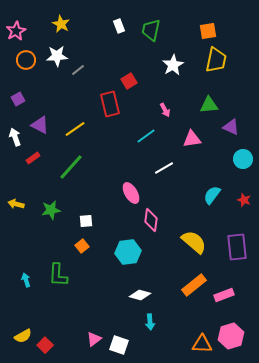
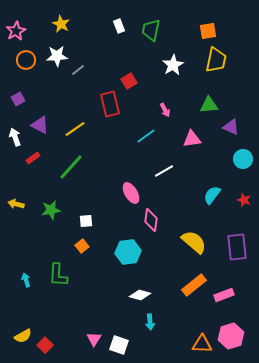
white line at (164, 168): moved 3 px down
pink triangle at (94, 339): rotated 21 degrees counterclockwise
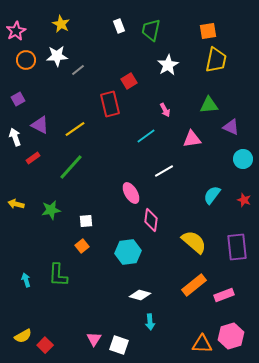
white star at (173, 65): moved 5 px left
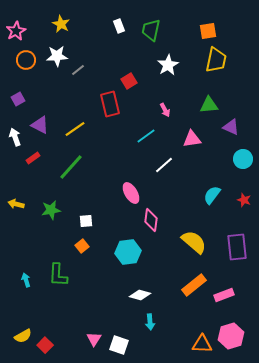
white line at (164, 171): moved 6 px up; rotated 12 degrees counterclockwise
